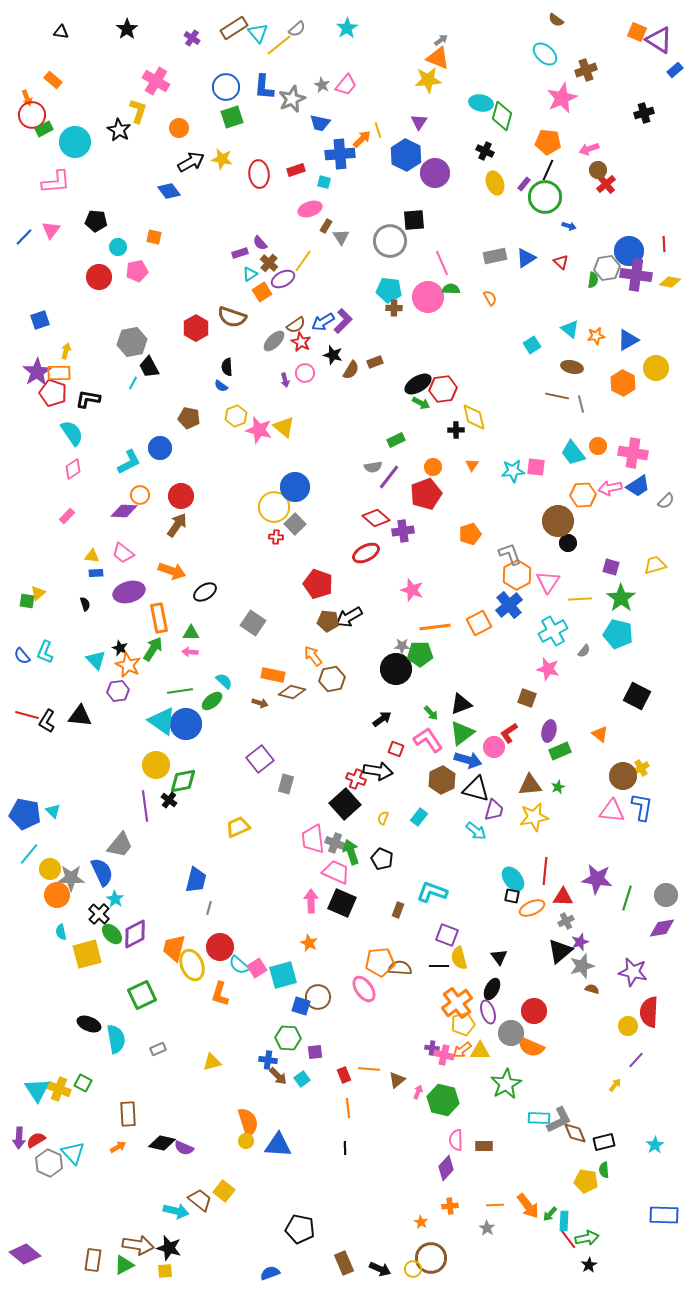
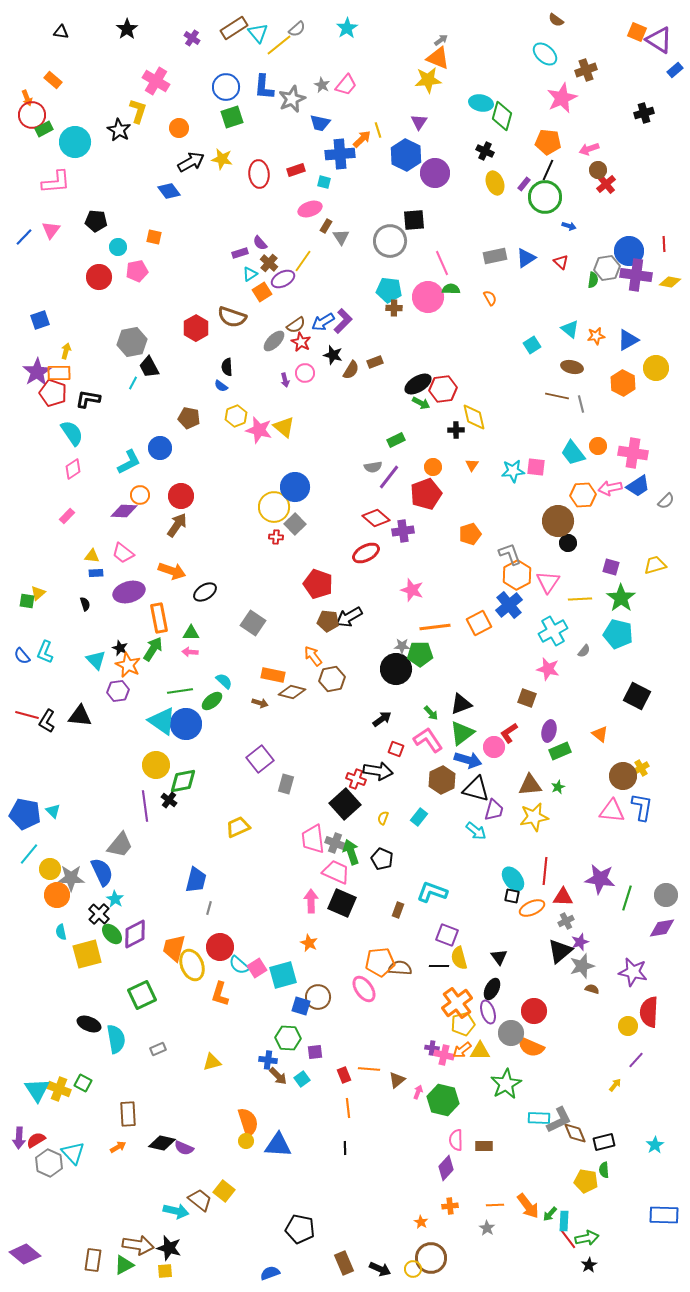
purple star at (597, 879): moved 3 px right
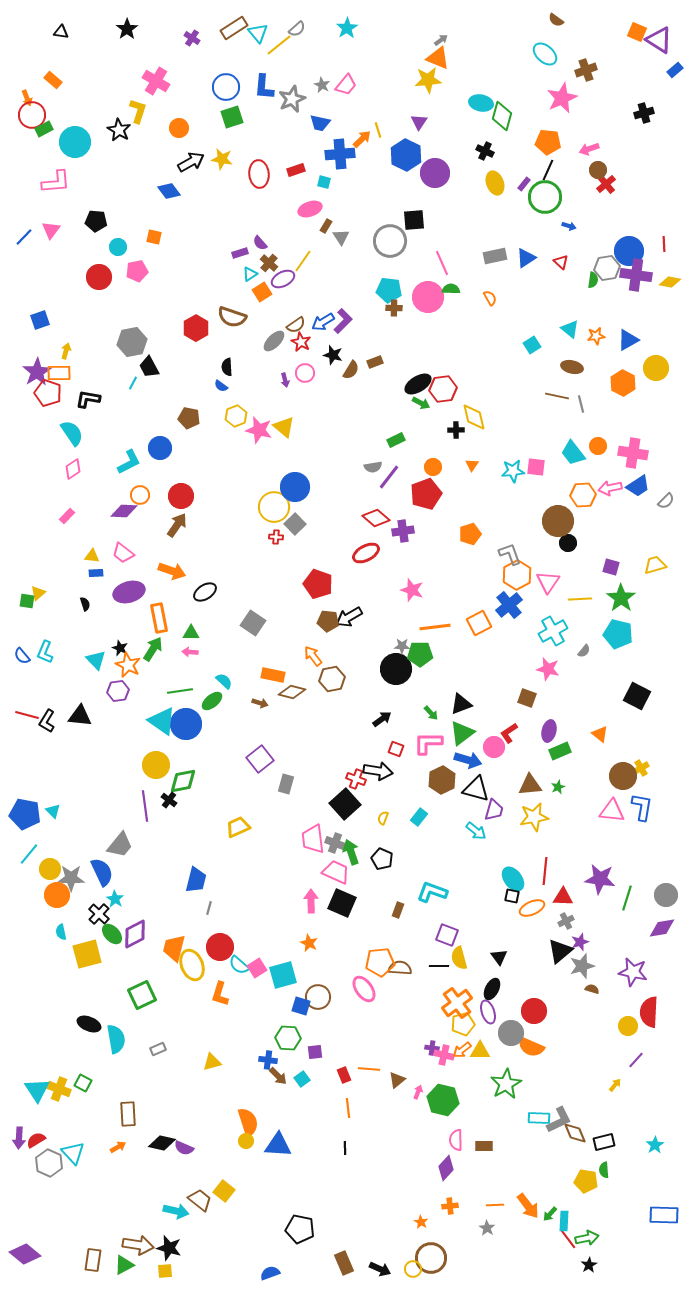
red pentagon at (53, 393): moved 5 px left
pink L-shape at (428, 740): moved 3 px down; rotated 56 degrees counterclockwise
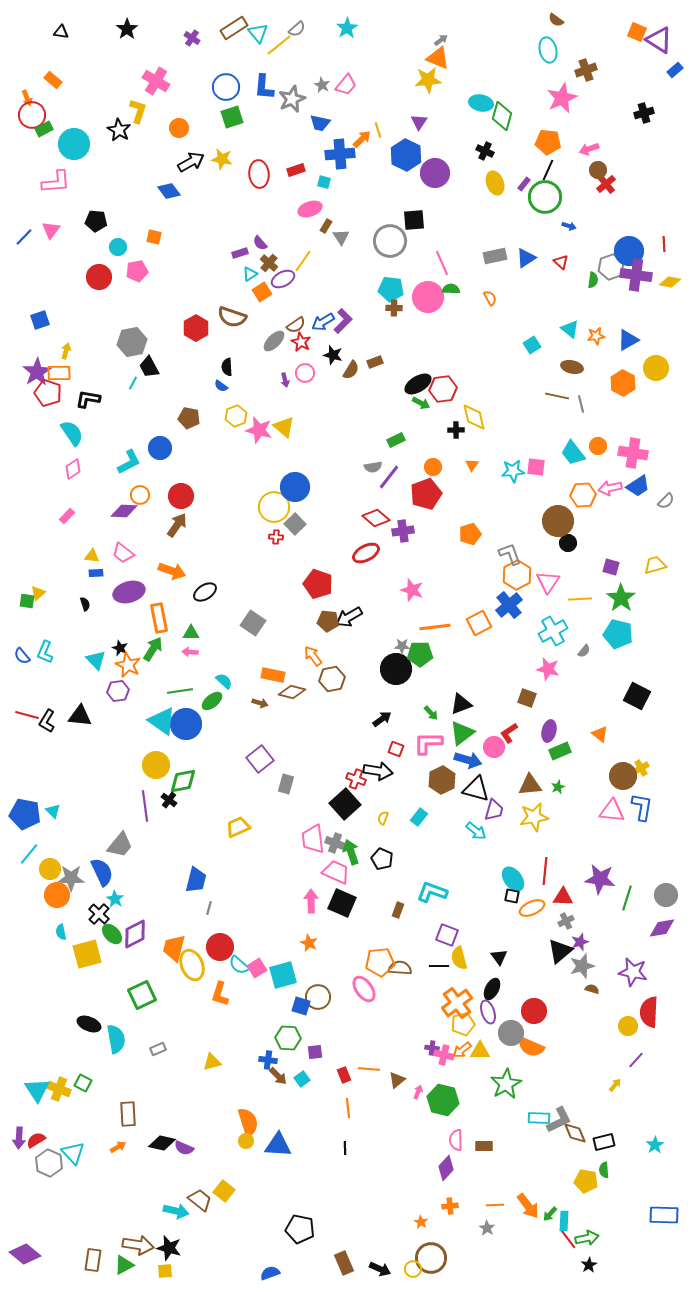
cyan ellipse at (545, 54): moved 3 px right, 4 px up; rotated 35 degrees clockwise
cyan circle at (75, 142): moved 1 px left, 2 px down
gray hexagon at (607, 268): moved 4 px right, 1 px up; rotated 10 degrees counterclockwise
cyan pentagon at (389, 290): moved 2 px right, 1 px up
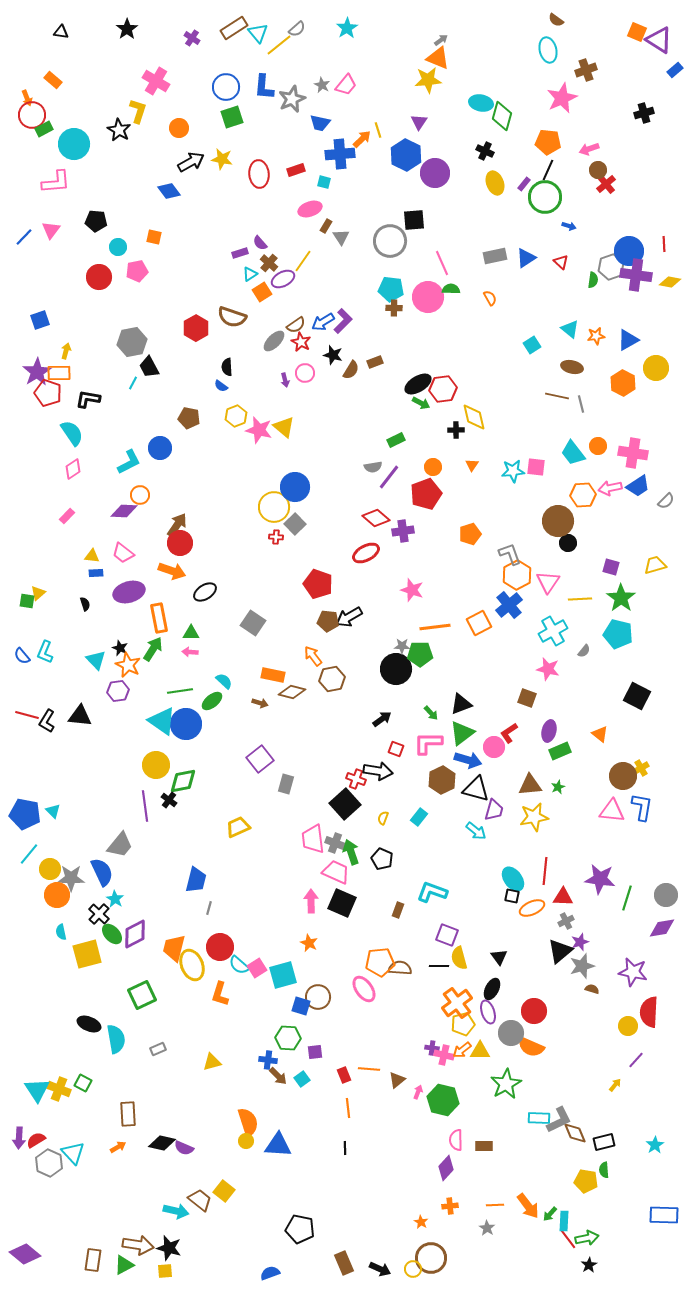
red circle at (181, 496): moved 1 px left, 47 px down
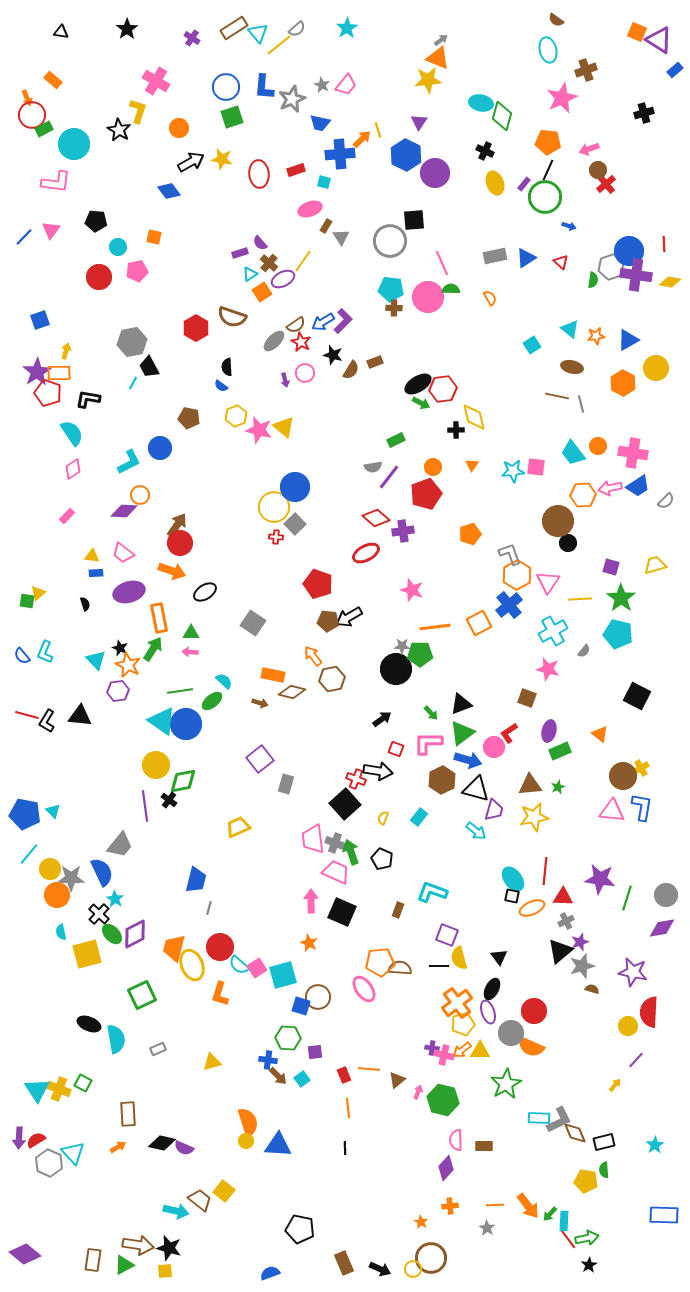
pink L-shape at (56, 182): rotated 12 degrees clockwise
black square at (342, 903): moved 9 px down
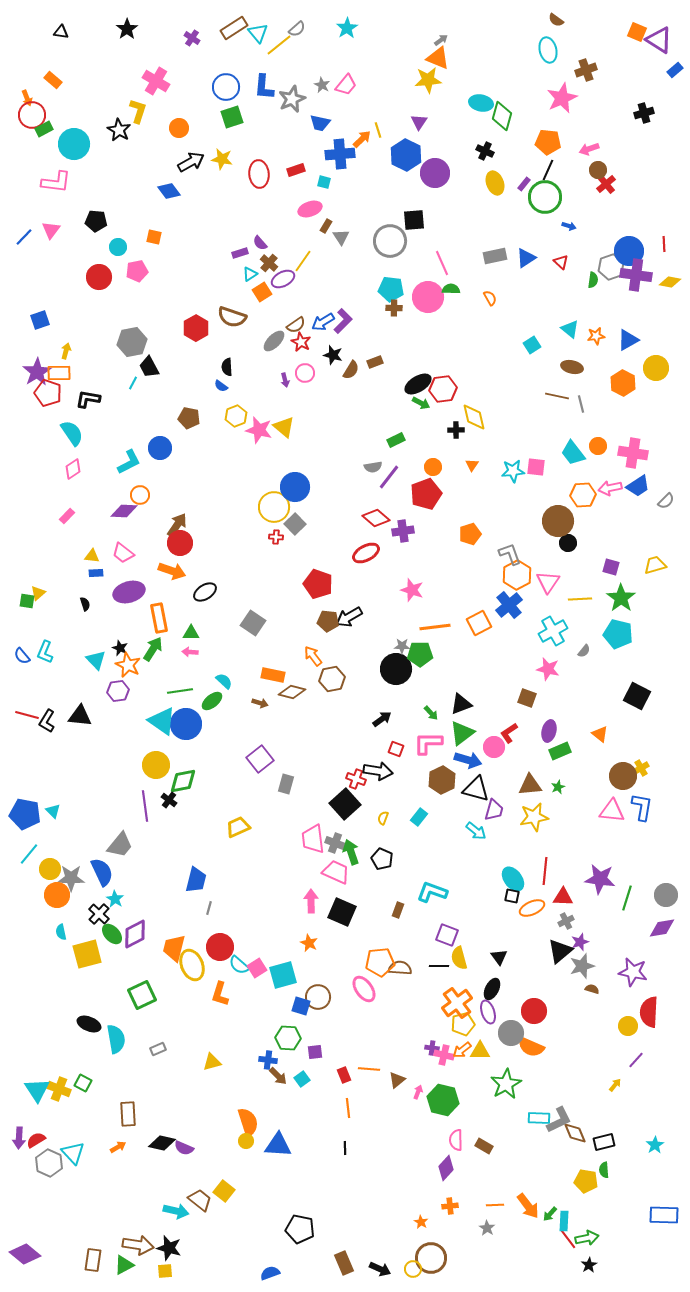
brown rectangle at (484, 1146): rotated 30 degrees clockwise
